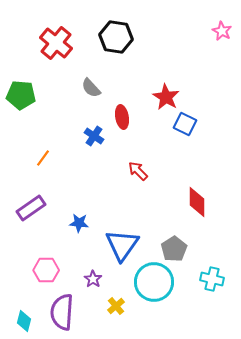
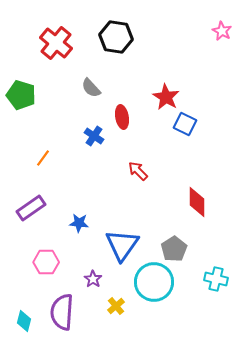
green pentagon: rotated 12 degrees clockwise
pink hexagon: moved 8 px up
cyan cross: moved 4 px right
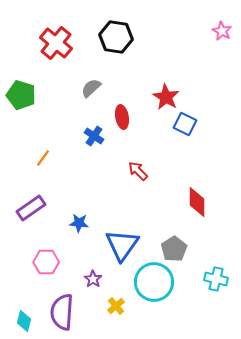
gray semicircle: rotated 90 degrees clockwise
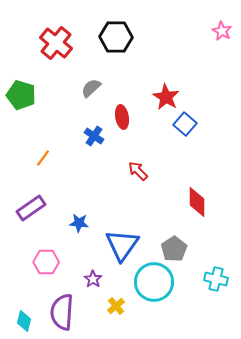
black hexagon: rotated 8 degrees counterclockwise
blue square: rotated 15 degrees clockwise
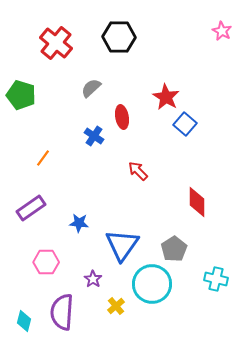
black hexagon: moved 3 px right
cyan circle: moved 2 px left, 2 px down
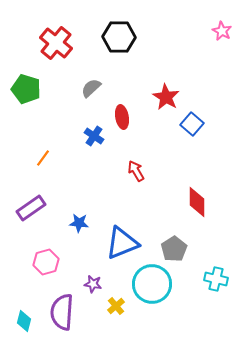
green pentagon: moved 5 px right, 6 px up
blue square: moved 7 px right
red arrow: moved 2 px left; rotated 15 degrees clockwise
blue triangle: moved 2 px up; rotated 33 degrees clockwise
pink hexagon: rotated 15 degrees counterclockwise
purple star: moved 5 px down; rotated 24 degrees counterclockwise
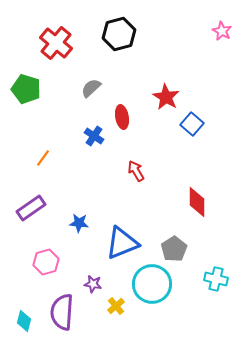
black hexagon: moved 3 px up; rotated 16 degrees counterclockwise
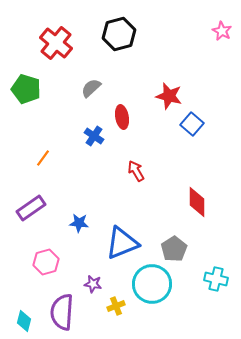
red star: moved 3 px right, 1 px up; rotated 16 degrees counterclockwise
yellow cross: rotated 18 degrees clockwise
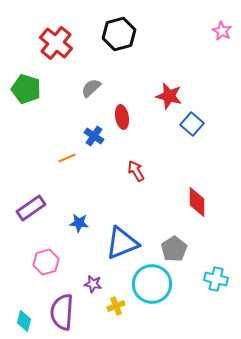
orange line: moved 24 px right; rotated 30 degrees clockwise
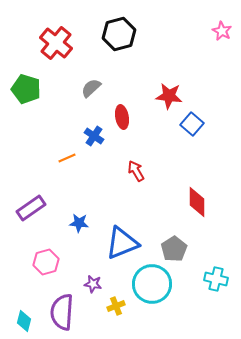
red star: rotated 8 degrees counterclockwise
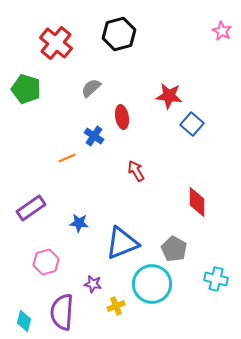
gray pentagon: rotated 10 degrees counterclockwise
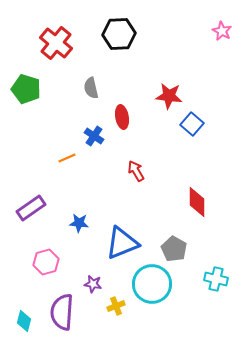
black hexagon: rotated 12 degrees clockwise
gray semicircle: rotated 60 degrees counterclockwise
